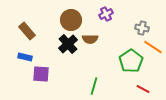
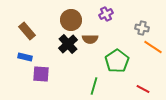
green pentagon: moved 14 px left
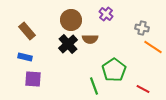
purple cross: rotated 24 degrees counterclockwise
green pentagon: moved 3 px left, 9 px down
purple square: moved 8 px left, 5 px down
green line: rotated 36 degrees counterclockwise
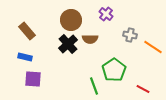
gray cross: moved 12 px left, 7 px down
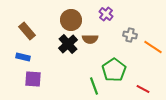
blue rectangle: moved 2 px left
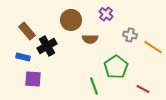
black cross: moved 21 px left, 2 px down; rotated 12 degrees clockwise
green pentagon: moved 2 px right, 3 px up
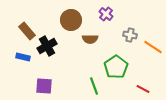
purple square: moved 11 px right, 7 px down
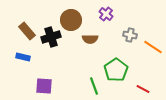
black cross: moved 4 px right, 9 px up; rotated 12 degrees clockwise
green pentagon: moved 3 px down
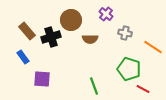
gray cross: moved 5 px left, 2 px up
blue rectangle: rotated 40 degrees clockwise
green pentagon: moved 13 px right, 1 px up; rotated 20 degrees counterclockwise
purple square: moved 2 px left, 7 px up
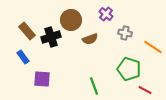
brown semicircle: rotated 21 degrees counterclockwise
red line: moved 2 px right, 1 px down
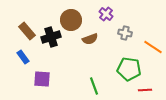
green pentagon: rotated 10 degrees counterclockwise
red line: rotated 32 degrees counterclockwise
